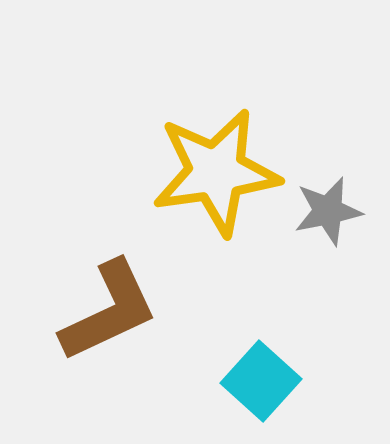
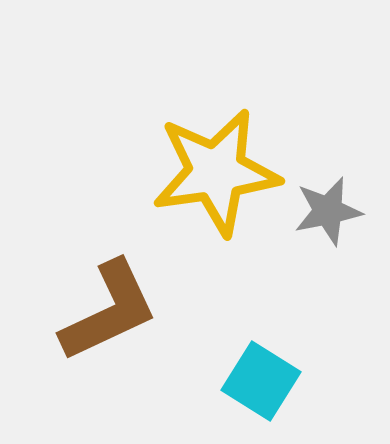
cyan square: rotated 10 degrees counterclockwise
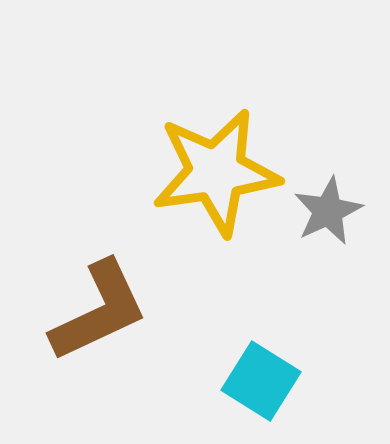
gray star: rotated 14 degrees counterclockwise
brown L-shape: moved 10 px left
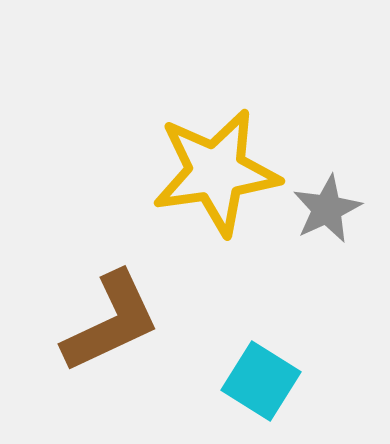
gray star: moved 1 px left, 2 px up
brown L-shape: moved 12 px right, 11 px down
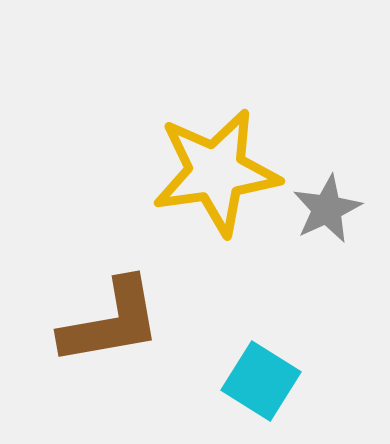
brown L-shape: rotated 15 degrees clockwise
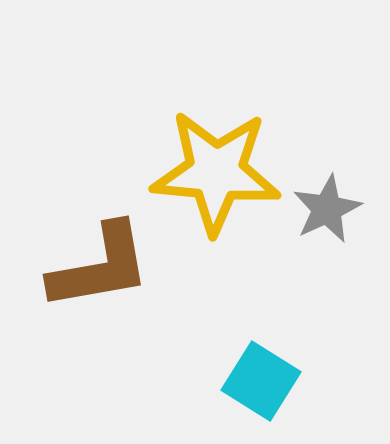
yellow star: rotated 13 degrees clockwise
brown L-shape: moved 11 px left, 55 px up
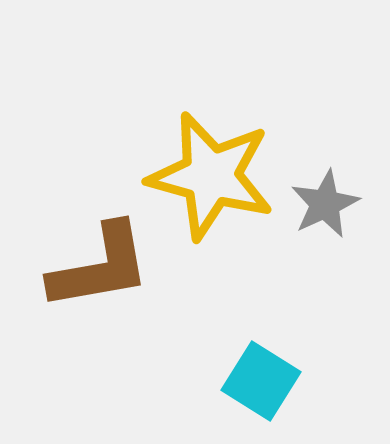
yellow star: moved 5 px left, 4 px down; rotated 10 degrees clockwise
gray star: moved 2 px left, 5 px up
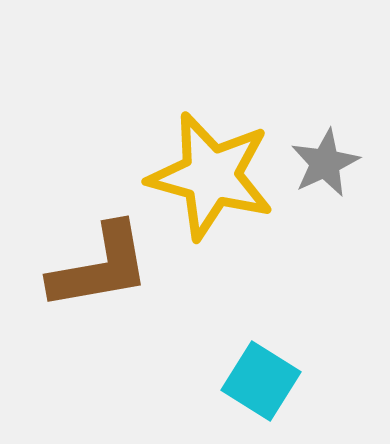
gray star: moved 41 px up
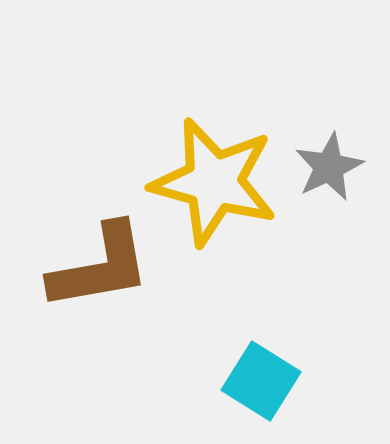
gray star: moved 4 px right, 4 px down
yellow star: moved 3 px right, 6 px down
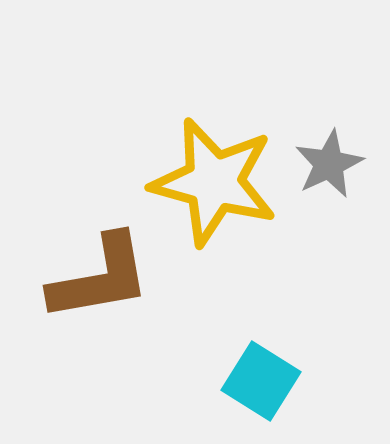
gray star: moved 3 px up
brown L-shape: moved 11 px down
